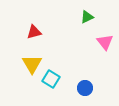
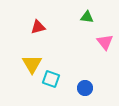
green triangle: rotated 32 degrees clockwise
red triangle: moved 4 px right, 5 px up
cyan square: rotated 12 degrees counterclockwise
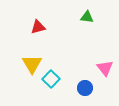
pink triangle: moved 26 px down
cyan square: rotated 24 degrees clockwise
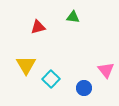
green triangle: moved 14 px left
yellow triangle: moved 6 px left, 1 px down
pink triangle: moved 1 px right, 2 px down
blue circle: moved 1 px left
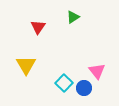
green triangle: rotated 40 degrees counterclockwise
red triangle: rotated 42 degrees counterclockwise
pink triangle: moved 9 px left, 1 px down
cyan square: moved 13 px right, 4 px down
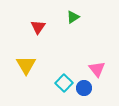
pink triangle: moved 2 px up
